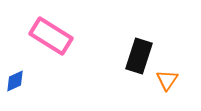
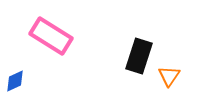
orange triangle: moved 2 px right, 4 px up
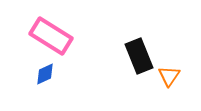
black rectangle: rotated 40 degrees counterclockwise
blue diamond: moved 30 px right, 7 px up
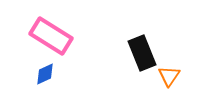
black rectangle: moved 3 px right, 3 px up
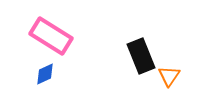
black rectangle: moved 1 px left, 3 px down
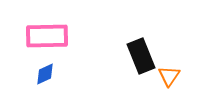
pink rectangle: moved 4 px left; rotated 33 degrees counterclockwise
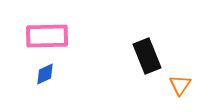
black rectangle: moved 6 px right
orange triangle: moved 11 px right, 9 px down
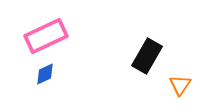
pink rectangle: moved 1 px left; rotated 24 degrees counterclockwise
black rectangle: rotated 52 degrees clockwise
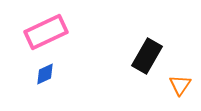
pink rectangle: moved 4 px up
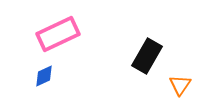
pink rectangle: moved 12 px right, 2 px down
blue diamond: moved 1 px left, 2 px down
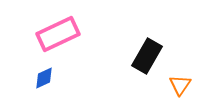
blue diamond: moved 2 px down
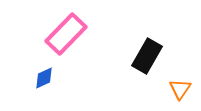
pink rectangle: moved 8 px right; rotated 21 degrees counterclockwise
orange triangle: moved 4 px down
